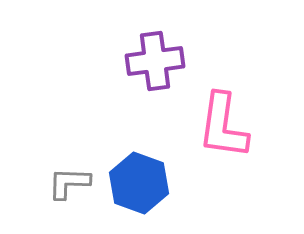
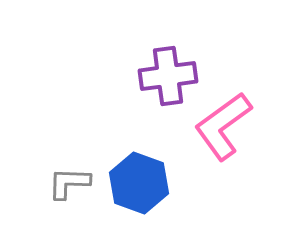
purple cross: moved 13 px right, 15 px down
pink L-shape: rotated 46 degrees clockwise
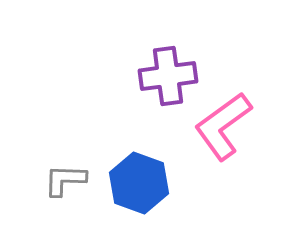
gray L-shape: moved 4 px left, 3 px up
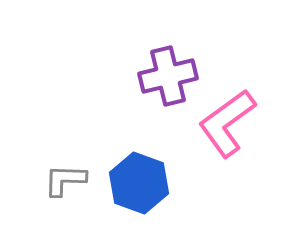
purple cross: rotated 6 degrees counterclockwise
pink L-shape: moved 4 px right, 3 px up
